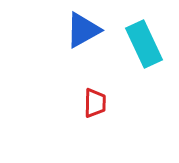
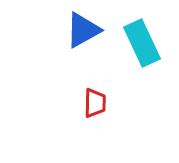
cyan rectangle: moved 2 px left, 1 px up
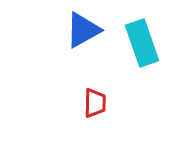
cyan rectangle: rotated 6 degrees clockwise
